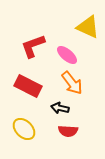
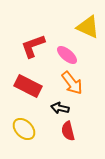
red semicircle: rotated 72 degrees clockwise
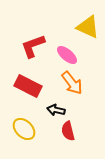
black arrow: moved 4 px left, 2 px down
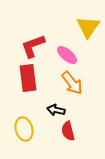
yellow triangle: rotated 40 degrees clockwise
red rectangle: moved 8 px up; rotated 56 degrees clockwise
yellow ellipse: rotated 30 degrees clockwise
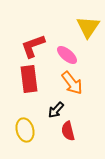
red rectangle: moved 1 px right, 1 px down
black arrow: rotated 60 degrees counterclockwise
yellow ellipse: moved 1 px right, 1 px down
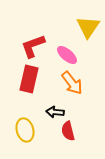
red rectangle: rotated 20 degrees clockwise
black arrow: moved 1 px left, 2 px down; rotated 54 degrees clockwise
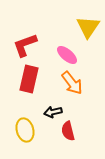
red L-shape: moved 8 px left, 1 px up
black arrow: moved 2 px left; rotated 18 degrees counterclockwise
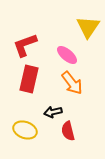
yellow ellipse: rotated 55 degrees counterclockwise
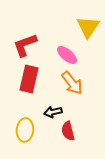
yellow ellipse: rotated 75 degrees clockwise
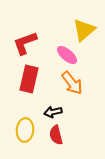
yellow triangle: moved 4 px left, 3 px down; rotated 15 degrees clockwise
red L-shape: moved 2 px up
red semicircle: moved 12 px left, 4 px down
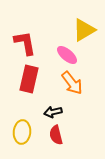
yellow triangle: rotated 10 degrees clockwise
red L-shape: rotated 100 degrees clockwise
yellow ellipse: moved 3 px left, 2 px down
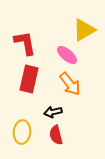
orange arrow: moved 2 px left, 1 px down
